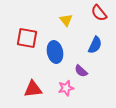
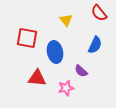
red triangle: moved 4 px right, 11 px up; rotated 12 degrees clockwise
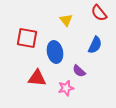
purple semicircle: moved 2 px left
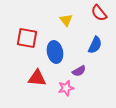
purple semicircle: rotated 72 degrees counterclockwise
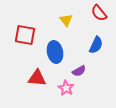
red square: moved 2 px left, 3 px up
blue semicircle: moved 1 px right
pink star: rotated 28 degrees counterclockwise
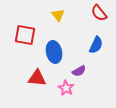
yellow triangle: moved 8 px left, 5 px up
blue ellipse: moved 1 px left
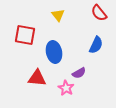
purple semicircle: moved 2 px down
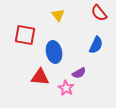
red triangle: moved 3 px right, 1 px up
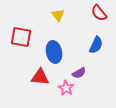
red square: moved 4 px left, 2 px down
